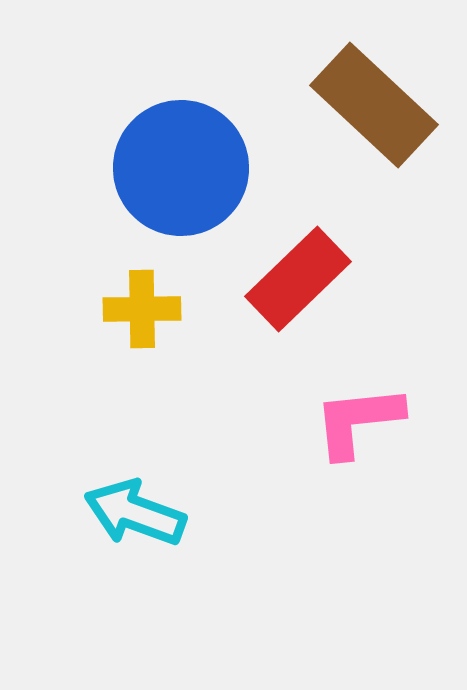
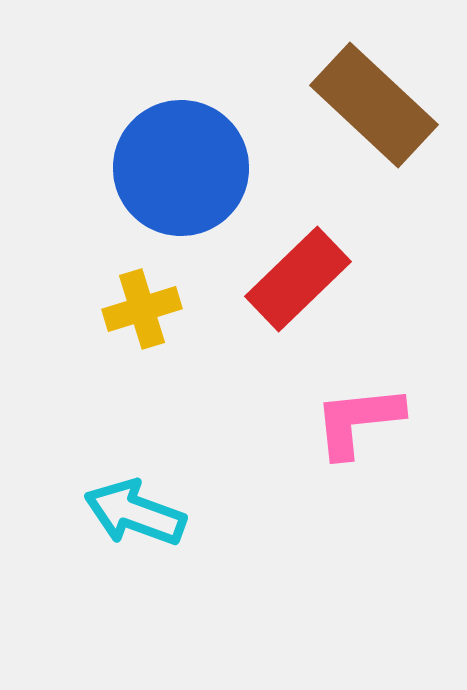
yellow cross: rotated 16 degrees counterclockwise
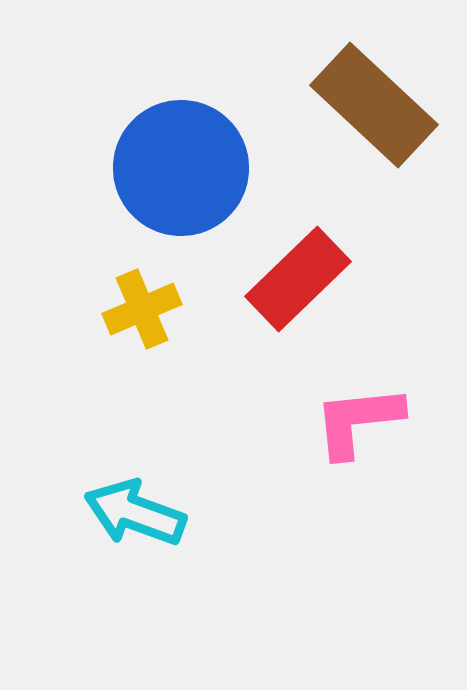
yellow cross: rotated 6 degrees counterclockwise
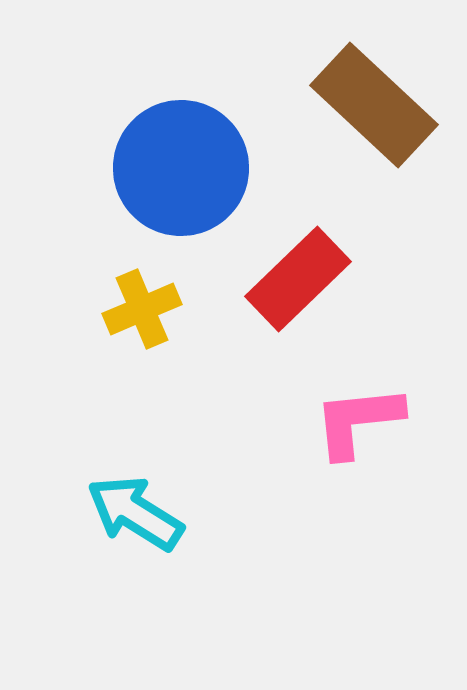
cyan arrow: rotated 12 degrees clockwise
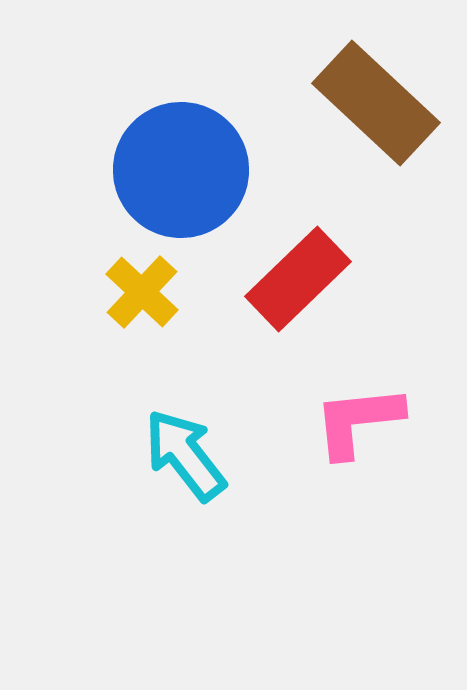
brown rectangle: moved 2 px right, 2 px up
blue circle: moved 2 px down
yellow cross: moved 17 px up; rotated 24 degrees counterclockwise
cyan arrow: moved 50 px right, 58 px up; rotated 20 degrees clockwise
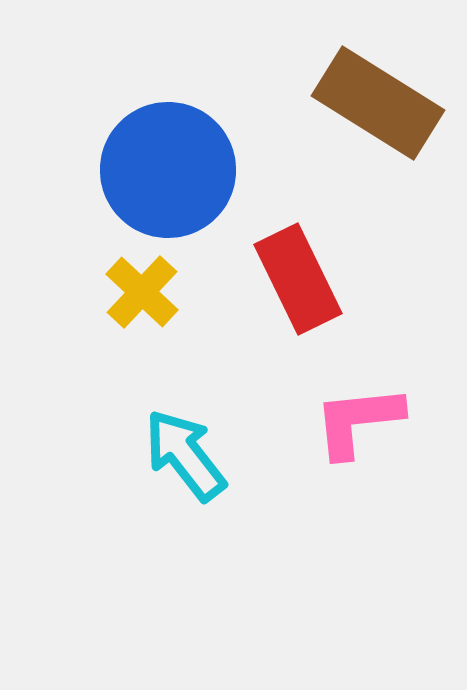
brown rectangle: moved 2 px right; rotated 11 degrees counterclockwise
blue circle: moved 13 px left
red rectangle: rotated 72 degrees counterclockwise
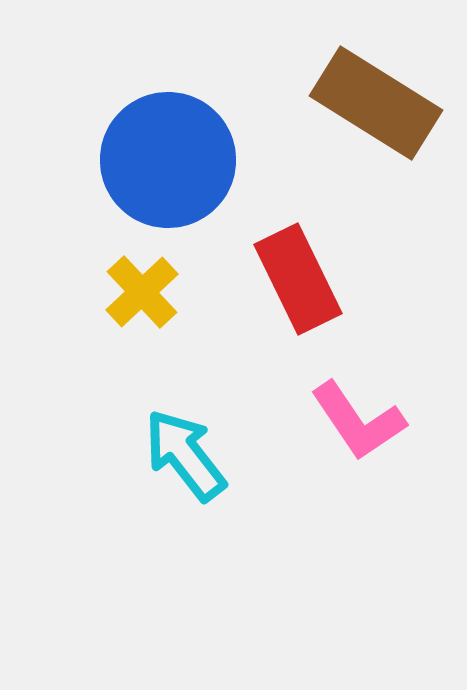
brown rectangle: moved 2 px left
blue circle: moved 10 px up
yellow cross: rotated 4 degrees clockwise
pink L-shape: rotated 118 degrees counterclockwise
